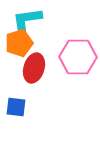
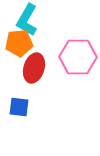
cyan L-shape: rotated 52 degrees counterclockwise
orange pentagon: rotated 12 degrees clockwise
blue square: moved 3 px right
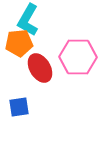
cyan L-shape: moved 1 px right
red ellipse: moved 6 px right; rotated 48 degrees counterclockwise
blue square: rotated 15 degrees counterclockwise
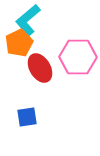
cyan L-shape: rotated 20 degrees clockwise
orange pentagon: rotated 20 degrees counterclockwise
blue square: moved 8 px right, 10 px down
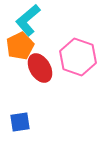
orange pentagon: moved 1 px right, 3 px down
pink hexagon: rotated 18 degrees clockwise
blue square: moved 7 px left, 5 px down
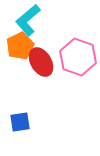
red ellipse: moved 1 px right, 6 px up
